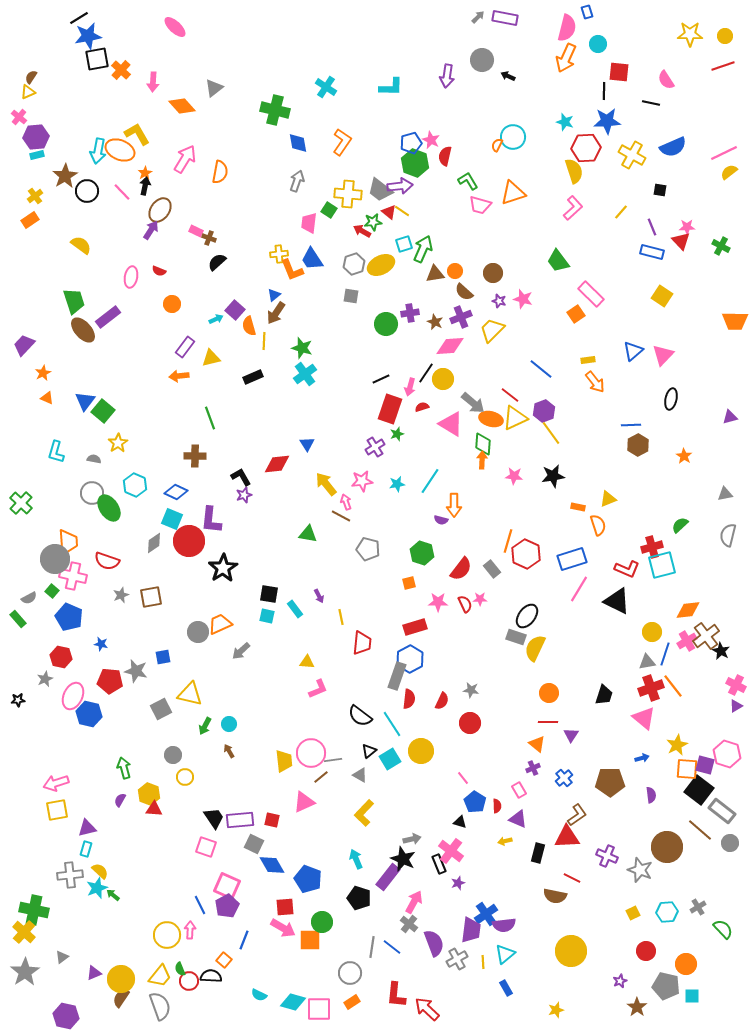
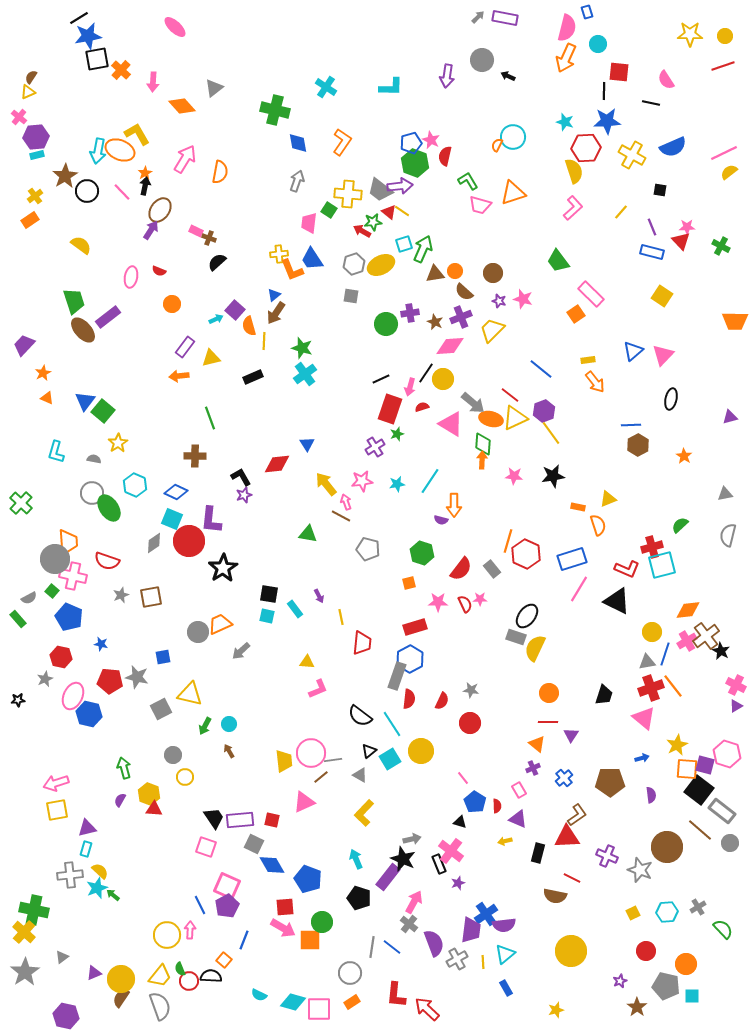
gray star at (136, 671): moved 1 px right, 6 px down
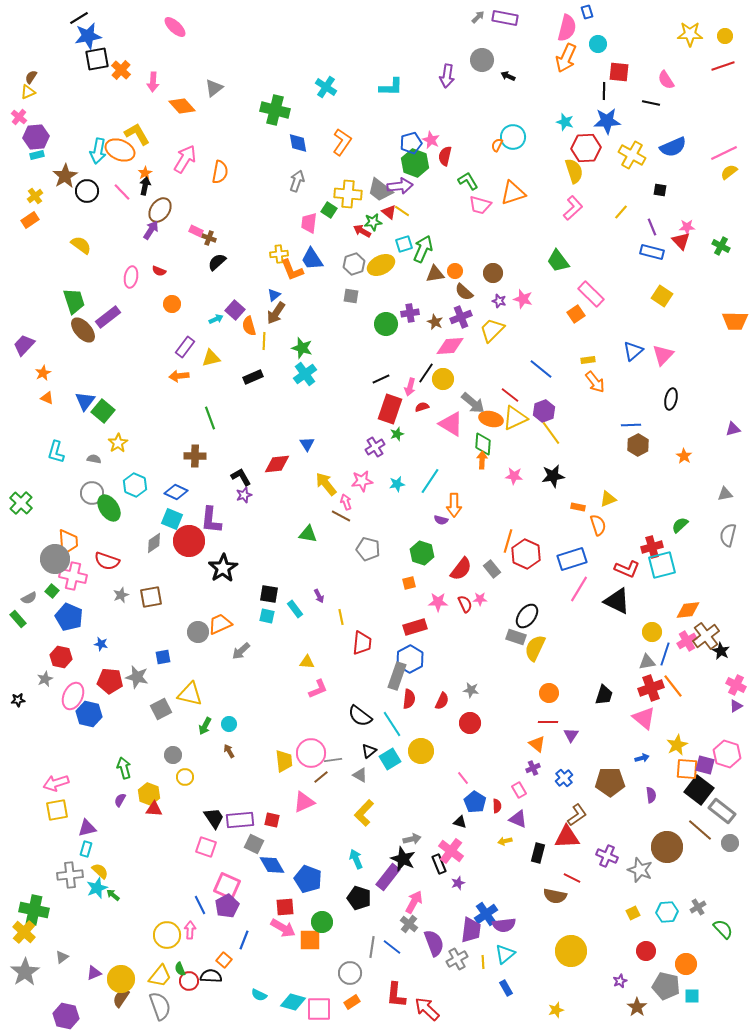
purple triangle at (730, 417): moved 3 px right, 12 px down
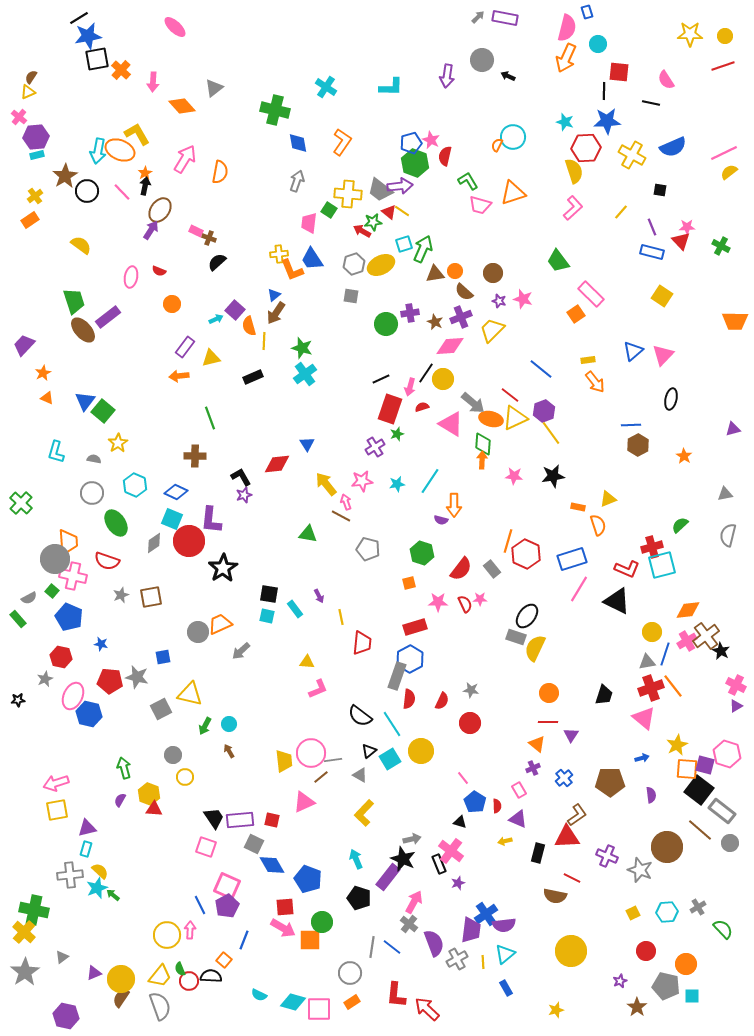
green ellipse at (109, 508): moved 7 px right, 15 px down
